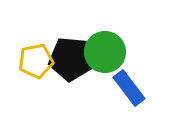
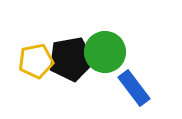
black pentagon: rotated 15 degrees counterclockwise
blue rectangle: moved 5 px right
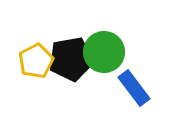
green circle: moved 1 px left
yellow pentagon: rotated 16 degrees counterclockwise
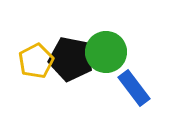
green circle: moved 2 px right
black pentagon: rotated 21 degrees clockwise
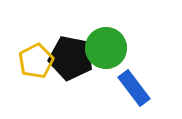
green circle: moved 4 px up
black pentagon: moved 1 px up
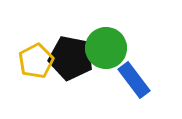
blue rectangle: moved 8 px up
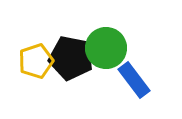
yellow pentagon: rotated 8 degrees clockwise
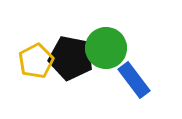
yellow pentagon: rotated 8 degrees counterclockwise
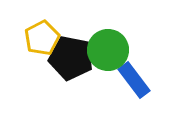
green circle: moved 2 px right, 2 px down
yellow pentagon: moved 6 px right, 23 px up
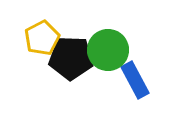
black pentagon: rotated 9 degrees counterclockwise
blue rectangle: moved 1 px right; rotated 9 degrees clockwise
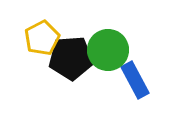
black pentagon: rotated 6 degrees counterclockwise
